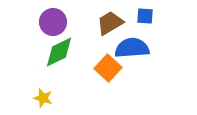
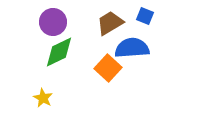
blue square: rotated 18 degrees clockwise
yellow star: rotated 12 degrees clockwise
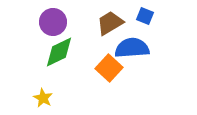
orange square: moved 1 px right
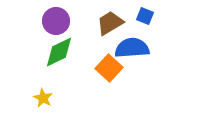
purple circle: moved 3 px right, 1 px up
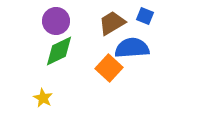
brown trapezoid: moved 2 px right
green diamond: moved 1 px up
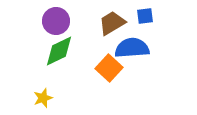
blue square: rotated 30 degrees counterclockwise
yellow star: rotated 24 degrees clockwise
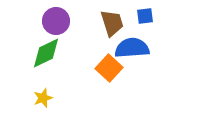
brown trapezoid: rotated 104 degrees clockwise
green diamond: moved 13 px left, 2 px down
